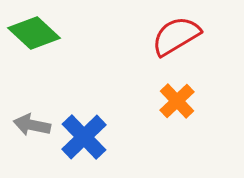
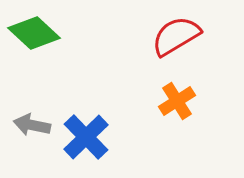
orange cross: rotated 12 degrees clockwise
blue cross: moved 2 px right
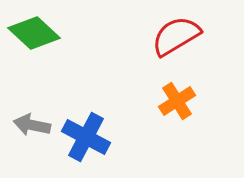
blue cross: rotated 18 degrees counterclockwise
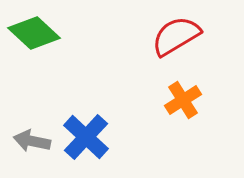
orange cross: moved 6 px right, 1 px up
gray arrow: moved 16 px down
blue cross: rotated 15 degrees clockwise
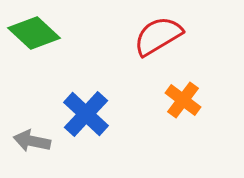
red semicircle: moved 18 px left
orange cross: rotated 21 degrees counterclockwise
blue cross: moved 23 px up
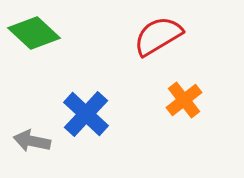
orange cross: moved 1 px right; rotated 15 degrees clockwise
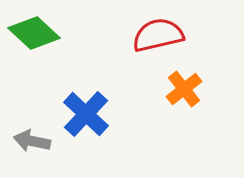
red semicircle: moved 1 px up; rotated 18 degrees clockwise
orange cross: moved 11 px up
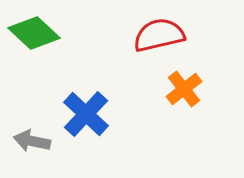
red semicircle: moved 1 px right
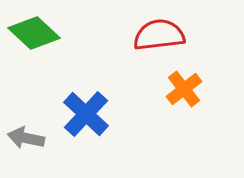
red semicircle: rotated 6 degrees clockwise
gray arrow: moved 6 px left, 3 px up
